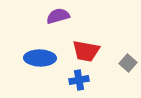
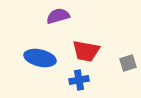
blue ellipse: rotated 12 degrees clockwise
gray square: rotated 30 degrees clockwise
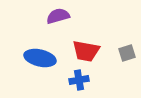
gray square: moved 1 px left, 10 px up
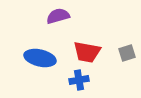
red trapezoid: moved 1 px right, 1 px down
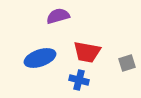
gray square: moved 10 px down
blue ellipse: rotated 32 degrees counterclockwise
blue cross: rotated 24 degrees clockwise
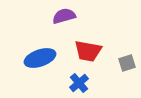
purple semicircle: moved 6 px right
red trapezoid: moved 1 px right, 1 px up
blue cross: moved 3 px down; rotated 36 degrees clockwise
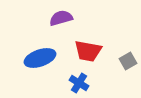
purple semicircle: moved 3 px left, 2 px down
gray square: moved 1 px right, 2 px up; rotated 12 degrees counterclockwise
blue cross: rotated 18 degrees counterclockwise
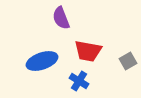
purple semicircle: rotated 95 degrees counterclockwise
blue ellipse: moved 2 px right, 3 px down
blue cross: moved 2 px up
